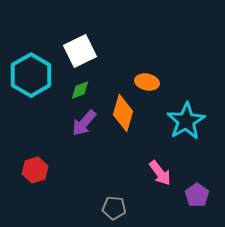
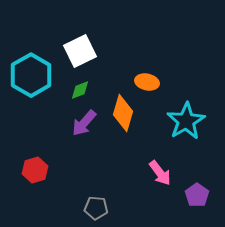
gray pentagon: moved 18 px left
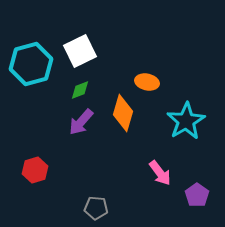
cyan hexagon: moved 11 px up; rotated 15 degrees clockwise
purple arrow: moved 3 px left, 1 px up
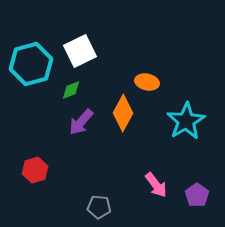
green diamond: moved 9 px left
orange diamond: rotated 12 degrees clockwise
pink arrow: moved 4 px left, 12 px down
gray pentagon: moved 3 px right, 1 px up
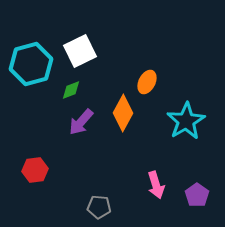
orange ellipse: rotated 75 degrees counterclockwise
red hexagon: rotated 10 degrees clockwise
pink arrow: rotated 20 degrees clockwise
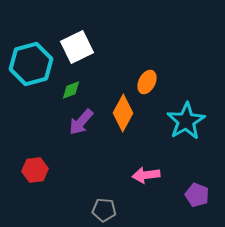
white square: moved 3 px left, 4 px up
pink arrow: moved 10 px left, 10 px up; rotated 100 degrees clockwise
purple pentagon: rotated 15 degrees counterclockwise
gray pentagon: moved 5 px right, 3 px down
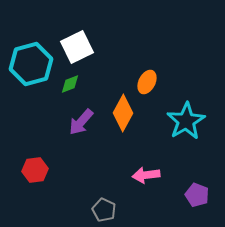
green diamond: moved 1 px left, 6 px up
gray pentagon: rotated 20 degrees clockwise
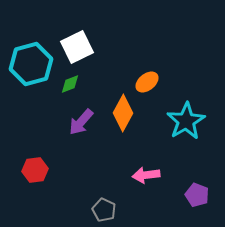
orange ellipse: rotated 25 degrees clockwise
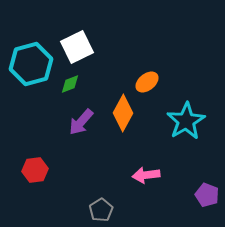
purple pentagon: moved 10 px right
gray pentagon: moved 3 px left; rotated 15 degrees clockwise
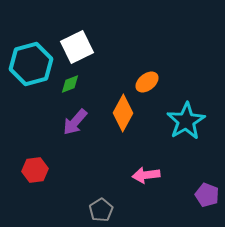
purple arrow: moved 6 px left
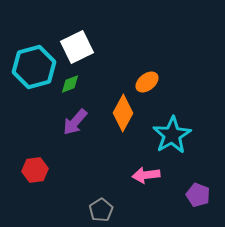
cyan hexagon: moved 3 px right, 3 px down
cyan star: moved 14 px left, 14 px down
purple pentagon: moved 9 px left
